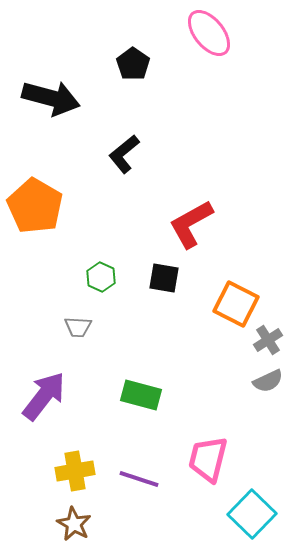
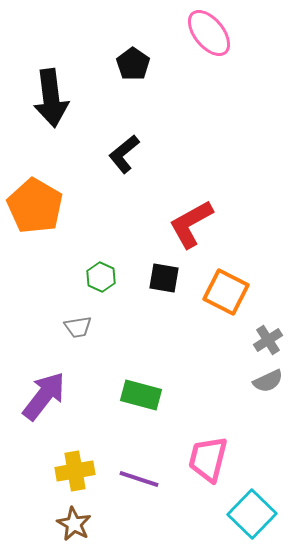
black arrow: rotated 68 degrees clockwise
orange square: moved 10 px left, 12 px up
gray trapezoid: rotated 12 degrees counterclockwise
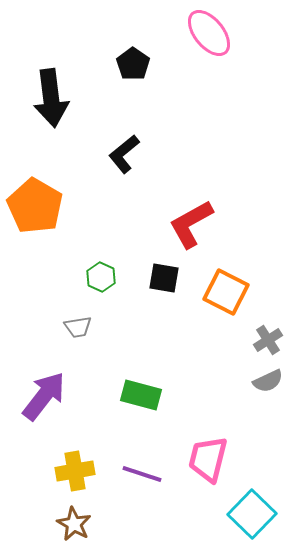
purple line: moved 3 px right, 5 px up
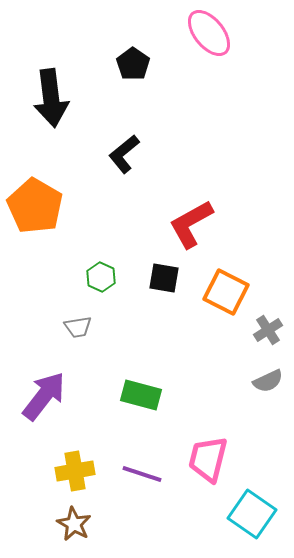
gray cross: moved 10 px up
cyan square: rotated 9 degrees counterclockwise
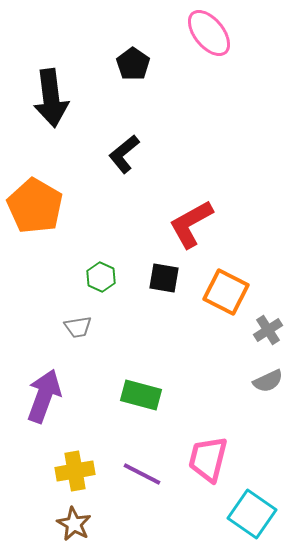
purple arrow: rotated 18 degrees counterclockwise
purple line: rotated 9 degrees clockwise
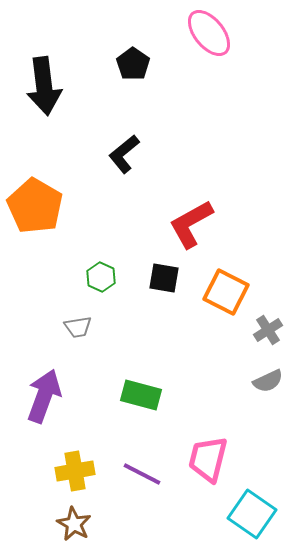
black arrow: moved 7 px left, 12 px up
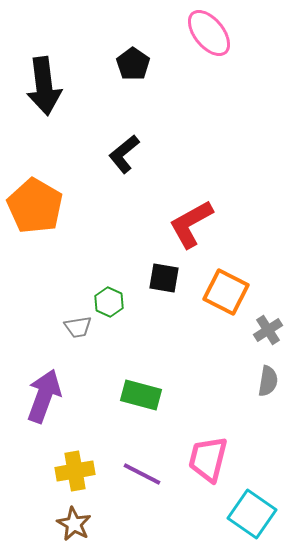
green hexagon: moved 8 px right, 25 px down
gray semicircle: rotated 56 degrees counterclockwise
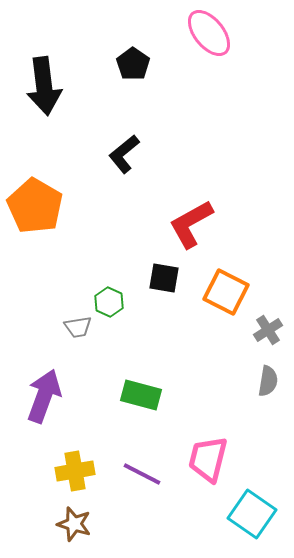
brown star: rotated 12 degrees counterclockwise
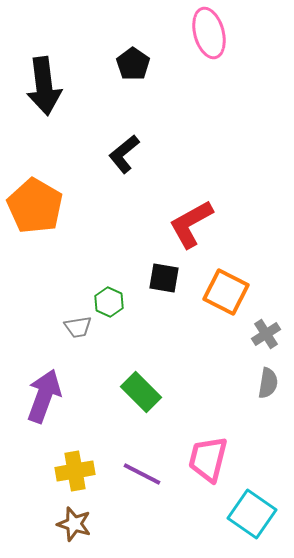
pink ellipse: rotated 24 degrees clockwise
gray cross: moved 2 px left, 4 px down
gray semicircle: moved 2 px down
green rectangle: moved 3 px up; rotated 30 degrees clockwise
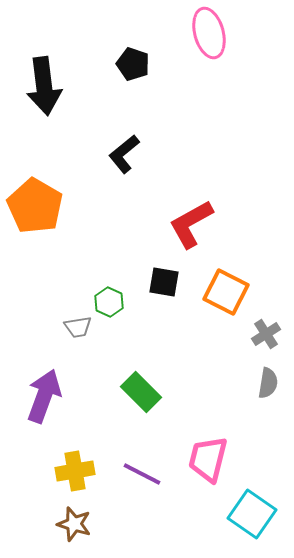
black pentagon: rotated 16 degrees counterclockwise
black square: moved 4 px down
